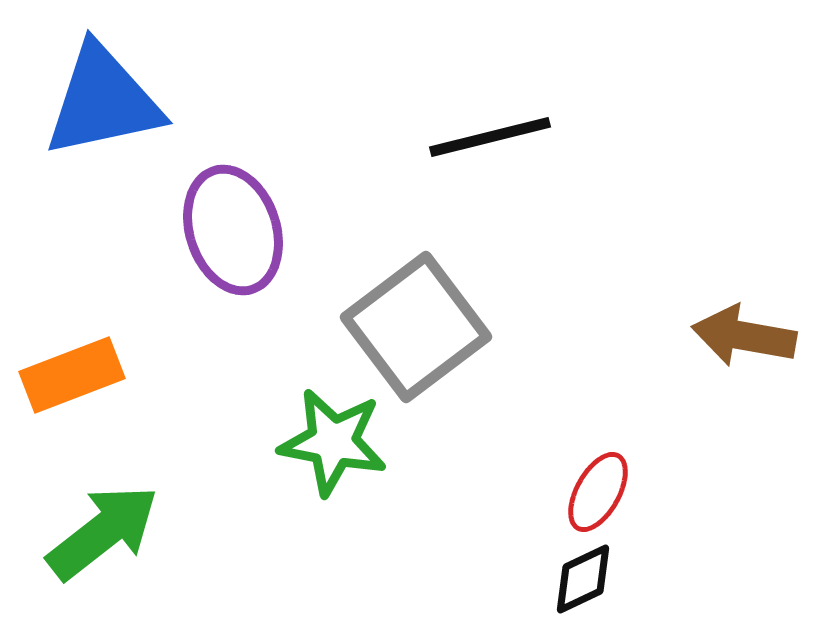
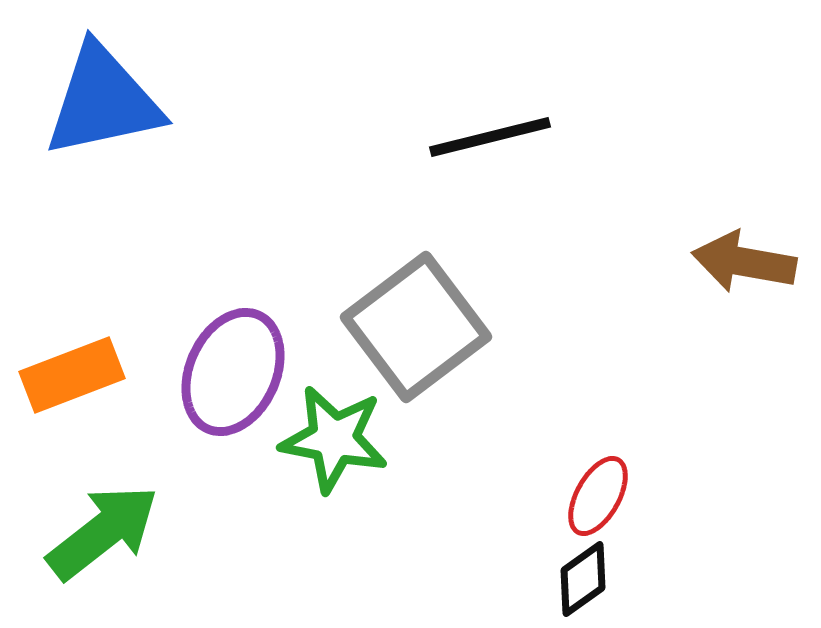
purple ellipse: moved 142 px down; rotated 42 degrees clockwise
brown arrow: moved 74 px up
green star: moved 1 px right, 3 px up
red ellipse: moved 4 px down
black diamond: rotated 10 degrees counterclockwise
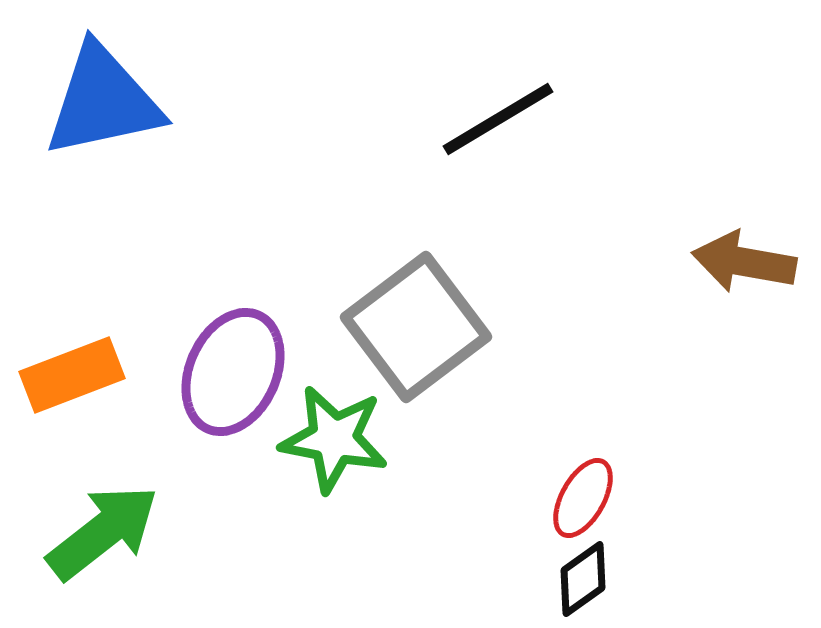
black line: moved 8 px right, 18 px up; rotated 17 degrees counterclockwise
red ellipse: moved 15 px left, 2 px down
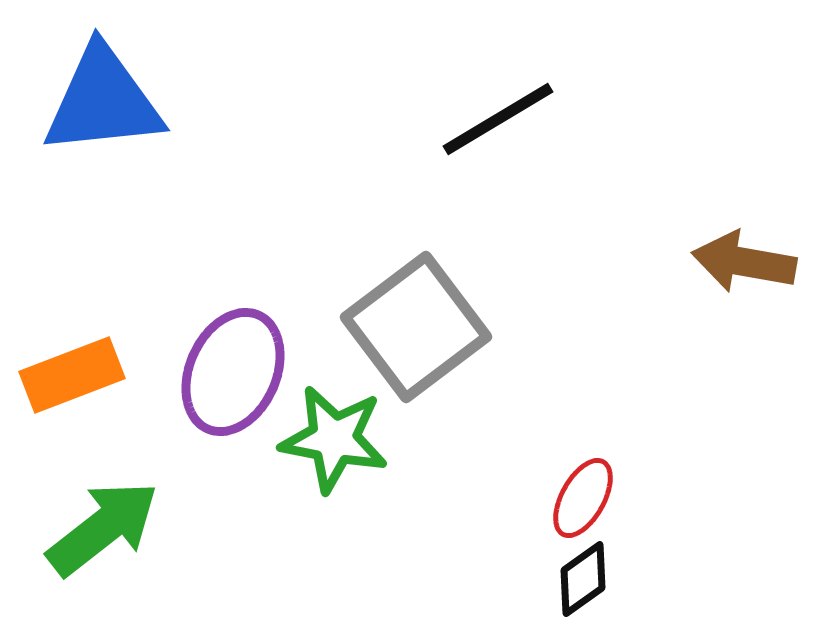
blue triangle: rotated 6 degrees clockwise
green arrow: moved 4 px up
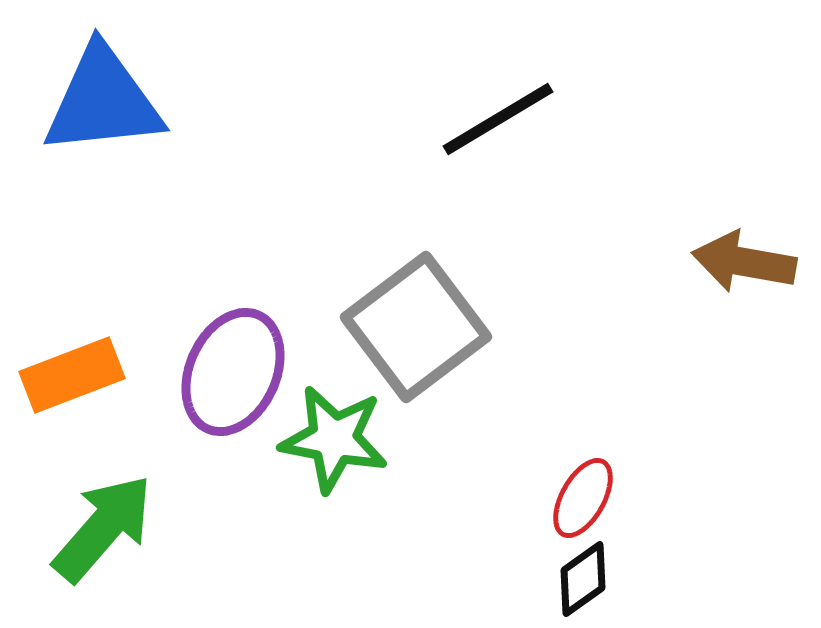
green arrow: rotated 11 degrees counterclockwise
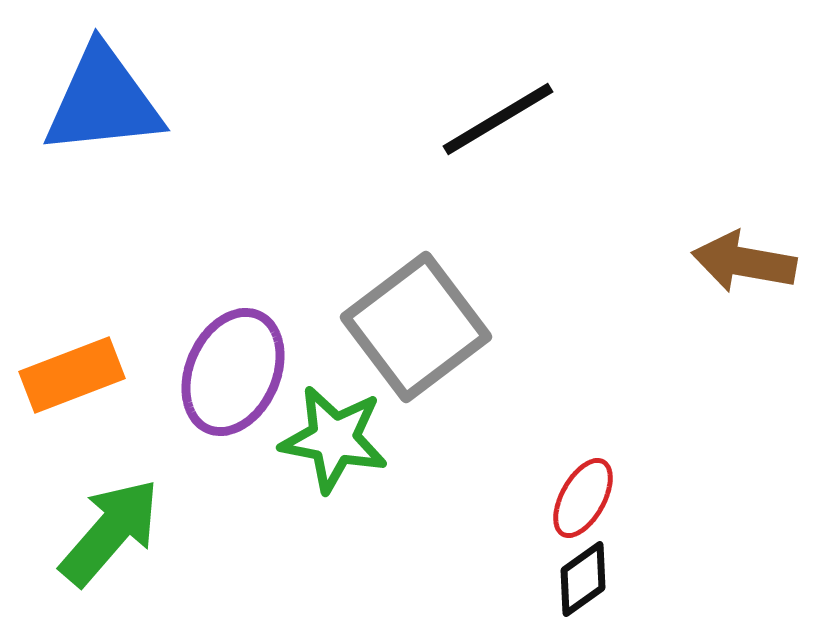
green arrow: moved 7 px right, 4 px down
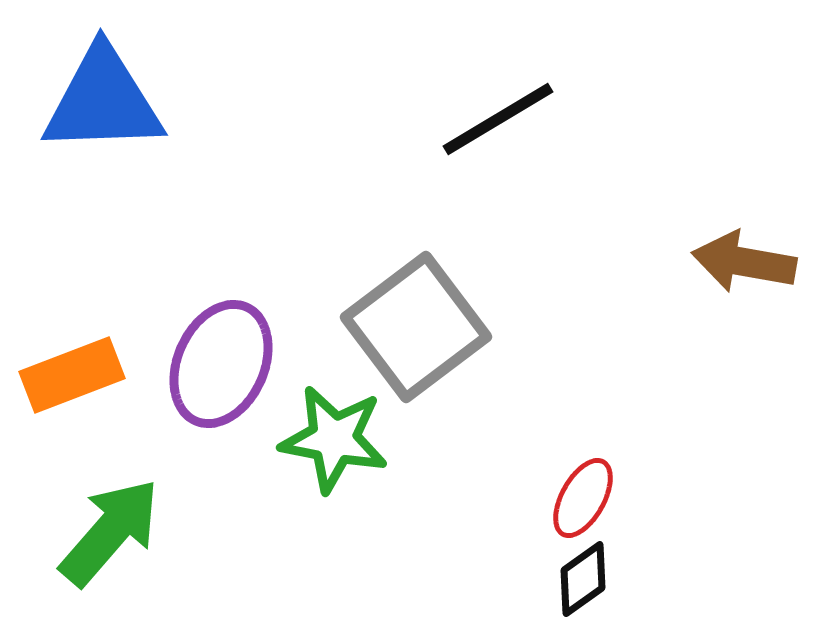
blue triangle: rotated 4 degrees clockwise
purple ellipse: moved 12 px left, 8 px up
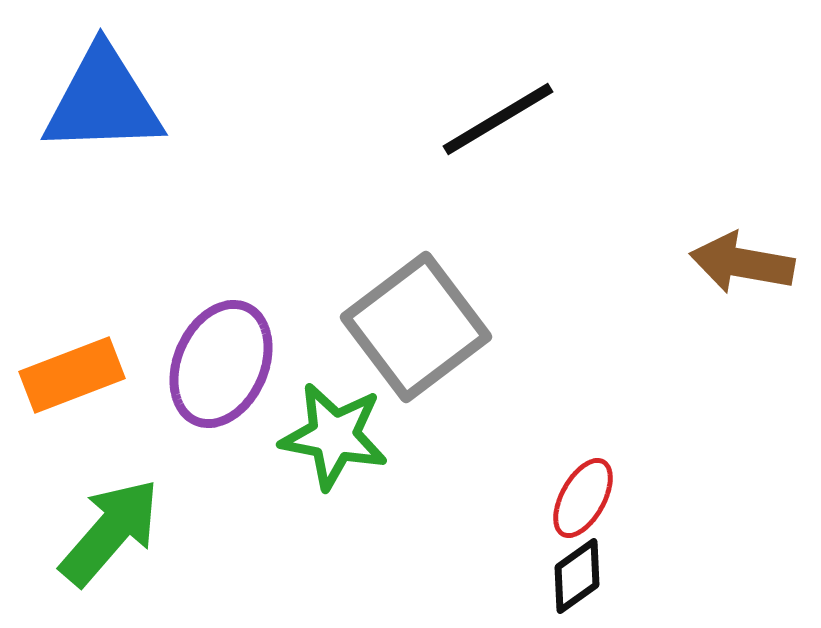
brown arrow: moved 2 px left, 1 px down
green star: moved 3 px up
black diamond: moved 6 px left, 3 px up
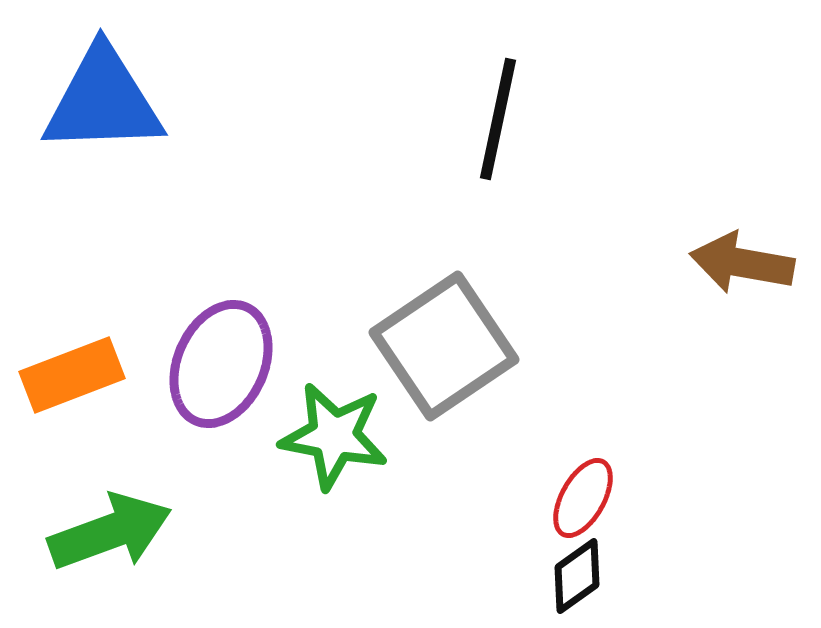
black line: rotated 47 degrees counterclockwise
gray square: moved 28 px right, 19 px down; rotated 3 degrees clockwise
green arrow: rotated 29 degrees clockwise
